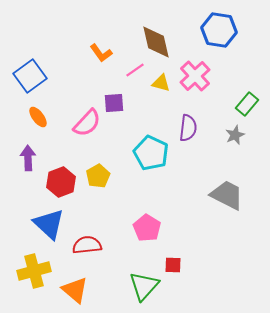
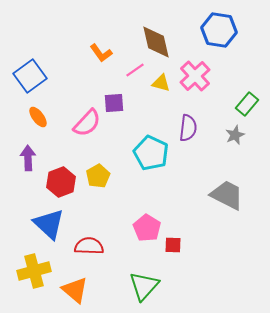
red semicircle: moved 2 px right, 1 px down; rotated 8 degrees clockwise
red square: moved 20 px up
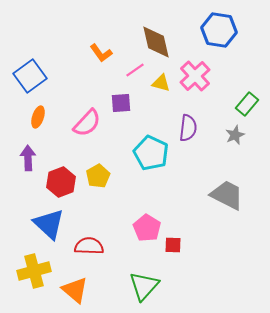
purple square: moved 7 px right
orange ellipse: rotated 55 degrees clockwise
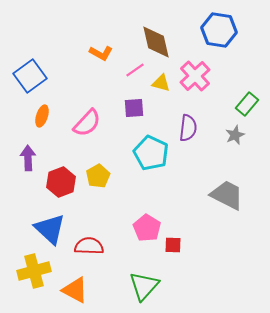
orange L-shape: rotated 25 degrees counterclockwise
purple square: moved 13 px right, 5 px down
orange ellipse: moved 4 px right, 1 px up
blue triangle: moved 1 px right, 5 px down
orange triangle: rotated 12 degrees counterclockwise
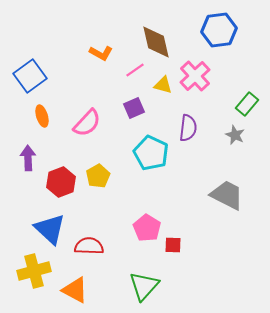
blue hexagon: rotated 16 degrees counterclockwise
yellow triangle: moved 2 px right, 2 px down
purple square: rotated 20 degrees counterclockwise
orange ellipse: rotated 35 degrees counterclockwise
gray star: rotated 24 degrees counterclockwise
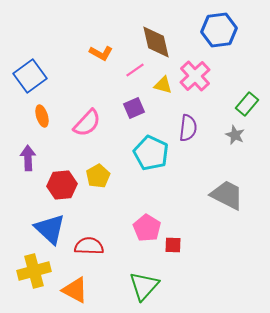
red hexagon: moved 1 px right, 3 px down; rotated 16 degrees clockwise
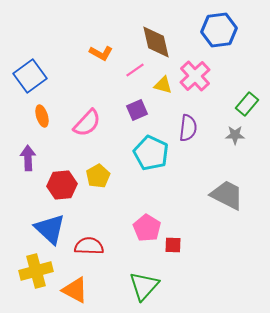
purple square: moved 3 px right, 2 px down
gray star: rotated 24 degrees counterclockwise
yellow cross: moved 2 px right
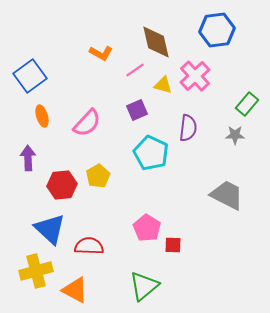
blue hexagon: moved 2 px left
green triangle: rotated 8 degrees clockwise
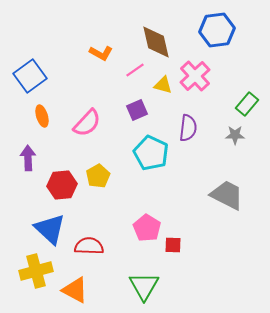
green triangle: rotated 20 degrees counterclockwise
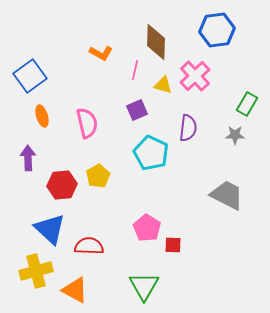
brown diamond: rotated 15 degrees clockwise
pink line: rotated 42 degrees counterclockwise
green rectangle: rotated 10 degrees counterclockwise
pink semicircle: rotated 56 degrees counterclockwise
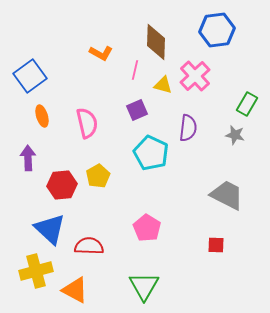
gray star: rotated 12 degrees clockwise
red square: moved 43 px right
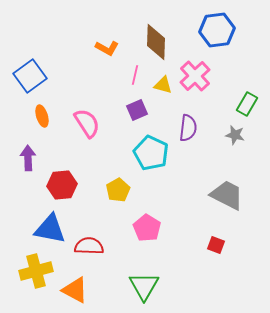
orange L-shape: moved 6 px right, 5 px up
pink line: moved 5 px down
pink semicircle: rotated 20 degrees counterclockwise
yellow pentagon: moved 20 px right, 14 px down
blue triangle: rotated 32 degrees counterclockwise
red square: rotated 18 degrees clockwise
